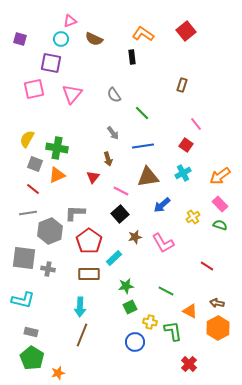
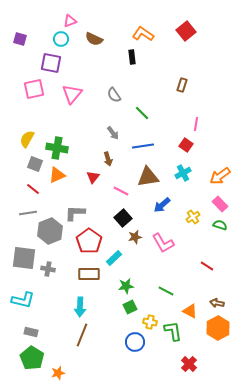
pink line at (196, 124): rotated 48 degrees clockwise
black square at (120, 214): moved 3 px right, 4 px down
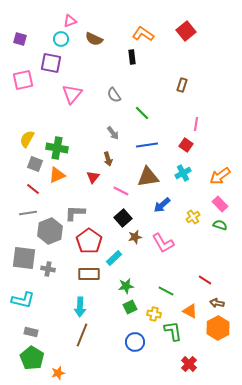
pink square at (34, 89): moved 11 px left, 9 px up
blue line at (143, 146): moved 4 px right, 1 px up
red line at (207, 266): moved 2 px left, 14 px down
yellow cross at (150, 322): moved 4 px right, 8 px up
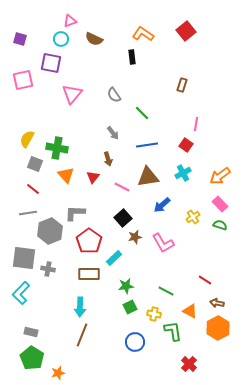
orange triangle at (57, 175): moved 9 px right; rotated 48 degrees counterclockwise
pink line at (121, 191): moved 1 px right, 4 px up
cyan L-shape at (23, 300): moved 2 px left, 7 px up; rotated 120 degrees clockwise
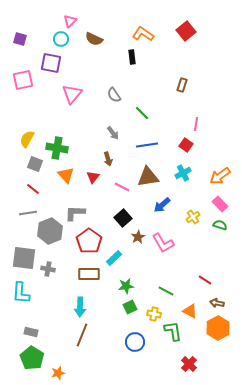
pink triangle at (70, 21): rotated 24 degrees counterclockwise
brown star at (135, 237): moved 3 px right; rotated 16 degrees counterclockwise
cyan L-shape at (21, 293): rotated 40 degrees counterclockwise
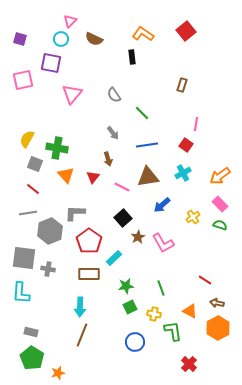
green line at (166, 291): moved 5 px left, 3 px up; rotated 42 degrees clockwise
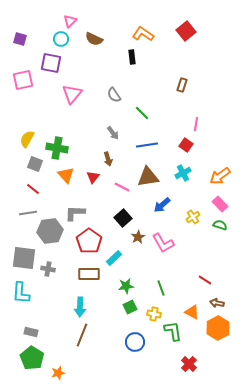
gray hexagon at (50, 231): rotated 15 degrees clockwise
orange triangle at (190, 311): moved 2 px right, 1 px down
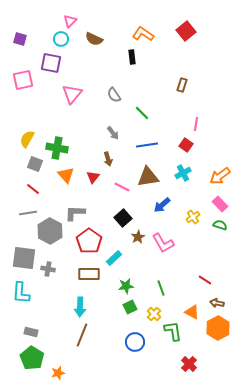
gray hexagon at (50, 231): rotated 25 degrees counterclockwise
yellow cross at (154, 314): rotated 32 degrees clockwise
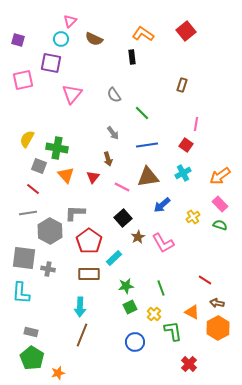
purple square at (20, 39): moved 2 px left, 1 px down
gray square at (35, 164): moved 4 px right, 2 px down
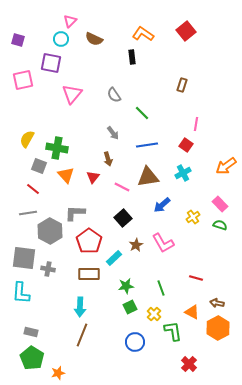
orange arrow at (220, 176): moved 6 px right, 10 px up
brown star at (138, 237): moved 2 px left, 8 px down
red line at (205, 280): moved 9 px left, 2 px up; rotated 16 degrees counterclockwise
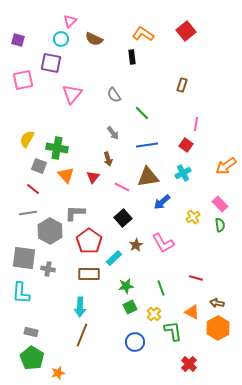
blue arrow at (162, 205): moved 3 px up
green semicircle at (220, 225): rotated 64 degrees clockwise
